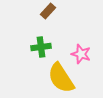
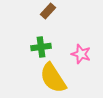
yellow semicircle: moved 8 px left
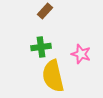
brown rectangle: moved 3 px left
yellow semicircle: moved 2 px up; rotated 20 degrees clockwise
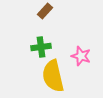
pink star: moved 2 px down
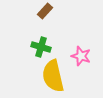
green cross: rotated 24 degrees clockwise
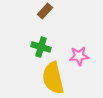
pink star: moved 2 px left; rotated 24 degrees counterclockwise
yellow semicircle: moved 2 px down
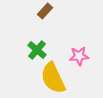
green cross: moved 4 px left, 3 px down; rotated 24 degrees clockwise
yellow semicircle: rotated 12 degrees counterclockwise
